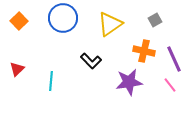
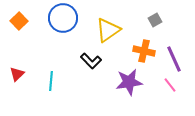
yellow triangle: moved 2 px left, 6 px down
red triangle: moved 5 px down
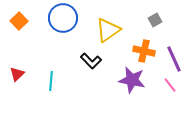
purple star: moved 3 px right, 2 px up; rotated 20 degrees clockwise
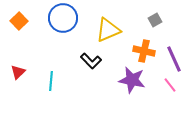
yellow triangle: rotated 12 degrees clockwise
red triangle: moved 1 px right, 2 px up
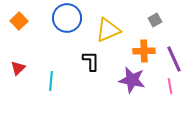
blue circle: moved 4 px right
orange cross: rotated 15 degrees counterclockwise
black L-shape: rotated 135 degrees counterclockwise
red triangle: moved 4 px up
pink line: moved 1 px down; rotated 28 degrees clockwise
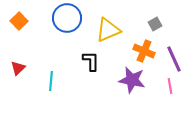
gray square: moved 4 px down
orange cross: rotated 25 degrees clockwise
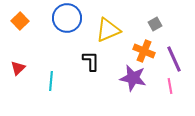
orange square: moved 1 px right
purple star: moved 1 px right, 2 px up
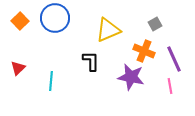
blue circle: moved 12 px left
purple star: moved 2 px left, 1 px up
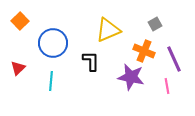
blue circle: moved 2 px left, 25 px down
pink line: moved 3 px left
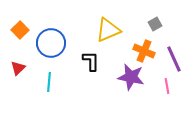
orange square: moved 9 px down
blue circle: moved 2 px left
cyan line: moved 2 px left, 1 px down
